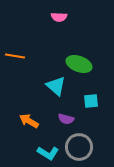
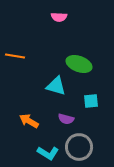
cyan triangle: rotated 25 degrees counterclockwise
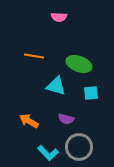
orange line: moved 19 px right
cyan square: moved 8 px up
cyan L-shape: rotated 15 degrees clockwise
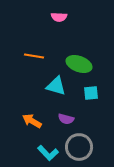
orange arrow: moved 3 px right
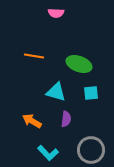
pink semicircle: moved 3 px left, 4 px up
cyan triangle: moved 6 px down
purple semicircle: rotated 98 degrees counterclockwise
gray circle: moved 12 px right, 3 px down
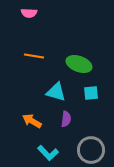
pink semicircle: moved 27 px left
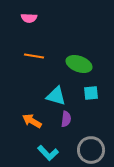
pink semicircle: moved 5 px down
cyan triangle: moved 4 px down
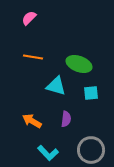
pink semicircle: rotated 133 degrees clockwise
orange line: moved 1 px left, 1 px down
cyan triangle: moved 10 px up
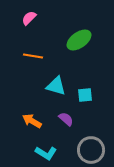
orange line: moved 1 px up
green ellipse: moved 24 px up; rotated 55 degrees counterclockwise
cyan square: moved 6 px left, 2 px down
purple semicircle: rotated 56 degrees counterclockwise
cyan L-shape: moved 2 px left; rotated 15 degrees counterclockwise
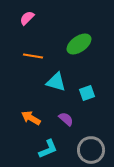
pink semicircle: moved 2 px left
green ellipse: moved 4 px down
cyan triangle: moved 4 px up
cyan square: moved 2 px right, 2 px up; rotated 14 degrees counterclockwise
orange arrow: moved 1 px left, 3 px up
cyan L-shape: moved 2 px right, 4 px up; rotated 55 degrees counterclockwise
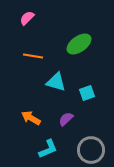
purple semicircle: rotated 84 degrees counterclockwise
